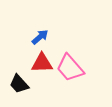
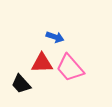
blue arrow: moved 15 px right; rotated 60 degrees clockwise
black trapezoid: moved 2 px right
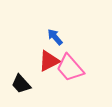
blue arrow: rotated 150 degrees counterclockwise
red triangle: moved 7 px right, 2 px up; rotated 25 degrees counterclockwise
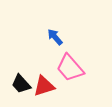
red triangle: moved 5 px left, 25 px down; rotated 10 degrees clockwise
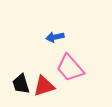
blue arrow: rotated 60 degrees counterclockwise
black trapezoid: rotated 25 degrees clockwise
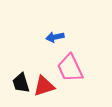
pink trapezoid: rotated 16 degrees clockwise
black trapezoid: moved 1 px up
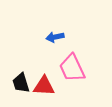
pink trapezoid: moved 2 px right
red triangle: rotated 20 degrees clockwise
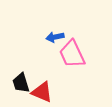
pink trapezoid: moved 14 px up
red triangle: moved 2 px left, 6 px down; rotated 20 degrees clockwise
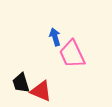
blue arrow: rotated 84 degrees clockwise
red triangle: moved 1 px left, 1 px up
